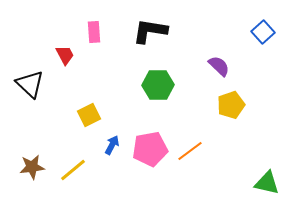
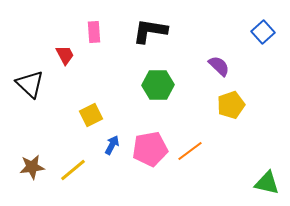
yellow square: moved 2 px right
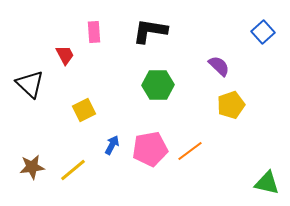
yellow square: moved 7 px left, 5 px up
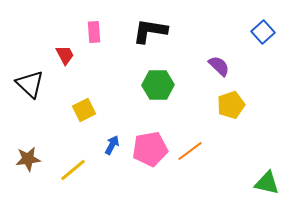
brown star: moved 4 px left, 8 px up
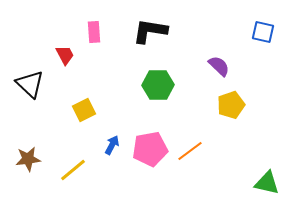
blue square: rotated 35 degrees counterclockwise
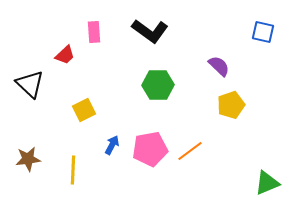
black L-shape: rotated 153 degrees counterclockwise
red trapezoid: rotated 75 degrees clockwise
yellow line: rotated 48 degrees counterclockwise
green triangle: rotated 36 degrees counterclockwise
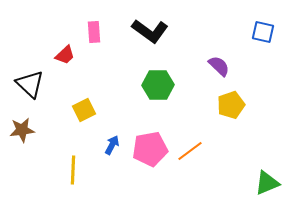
brown star: moved 6 px left, 29 px up
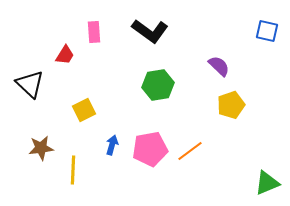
blue square: moved 4 px right, 1 px up
red trapezoid: rotated 15 degrees counterclockwise
green hexagon: rotated 8 degrees counterclockwise
brown star: moved 19 px right, 18 px down
blue arrow: rotated 12 degrees counterclockwise
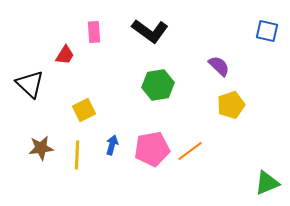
pink pentagon: moved 2 px right
yellow line: moved 4 px right, 15 px up
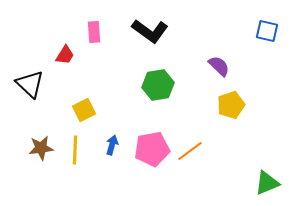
yellow line: moved 2 px left, 5 px up
